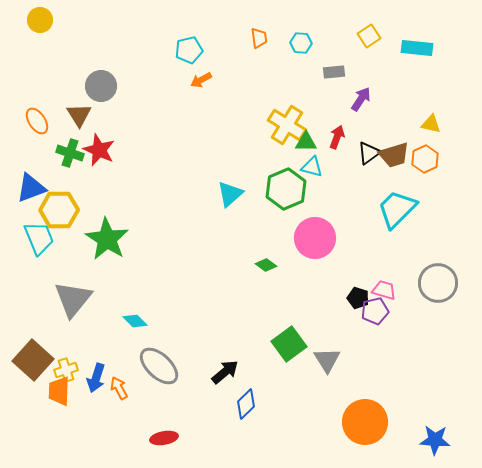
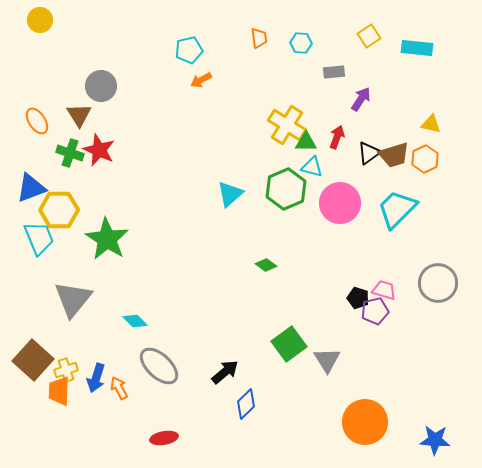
pink circle at (315, 238): moved 25 px right, 35 px up
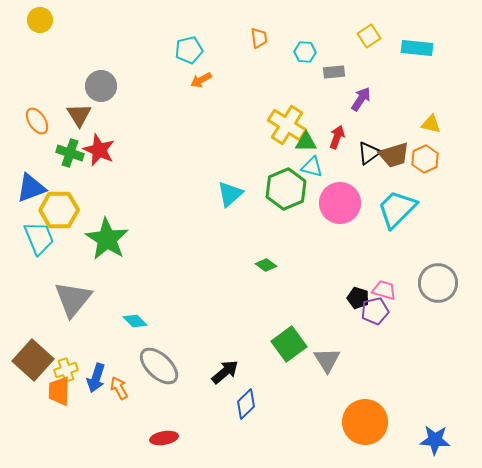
cyan hexagon at (301, 43): moved 4 px right, 9 px down
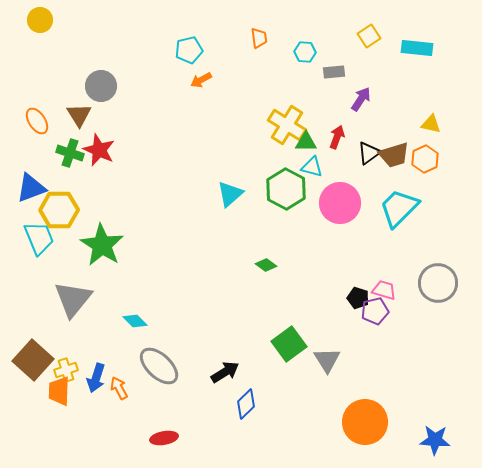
green hexagon at (286, 189): rotated 9 degrees counterclockwise
cyan trapezoid at (397, 209): moved 2 px right, 1 px up
green star at (107, 239): moved 5 px left, 6 px down
black arrow at (225, 372): rotated 8 degrees clockwise
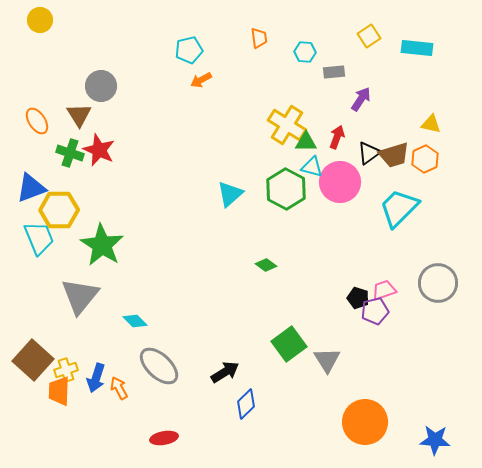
pink circle at (340, 203): moved 21 px up
pink trapezoid at (384, 290): rotated 35 degrees counterclockwise
gray triangle at (73, 299): moved 7 px right, 3 px up
